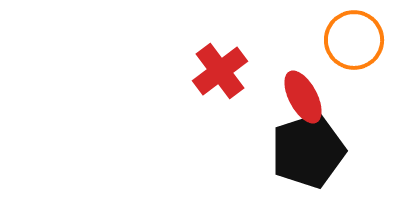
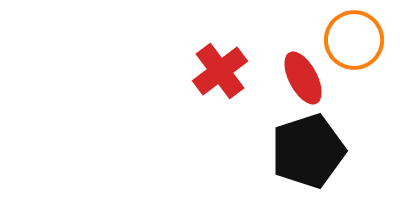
red ellipse: moved 19 px up
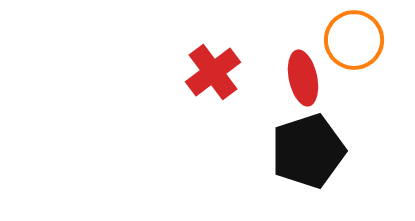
red cross: moved 7 px left, 1 px down
red ellipse: rotated 16 degrees clockwise
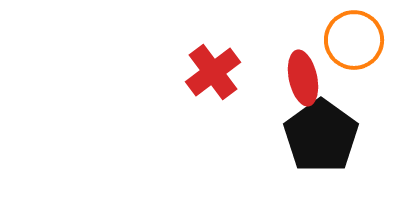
black pentagon: moved 13 px right, 15 px up; rotated 18 degrees counterclockwise
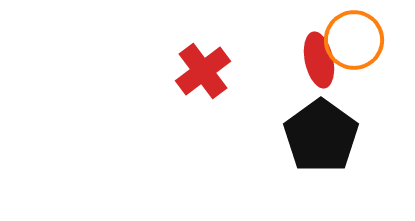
red cross: moved 10 px left, 1 px up
red ellipse: moved 16 px right, 18 px up
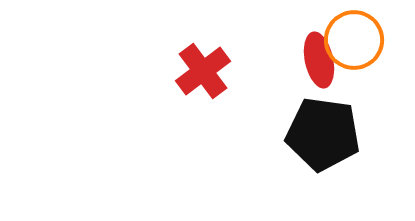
black pentagon: moved 2 px right, 2 px up; rotated 28 degrees counterclockwise
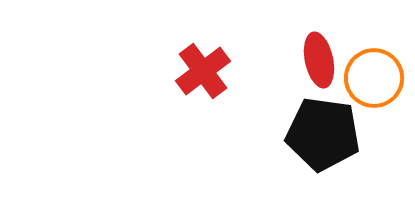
orange circle: moved 20 px right, 38 px down
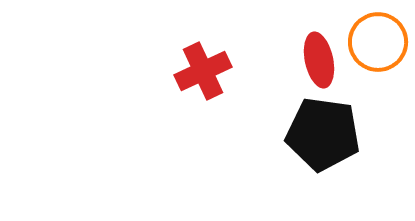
red cross: rotated 12 degrees clockwise
orange circle: moved 4 px right, 36 px up
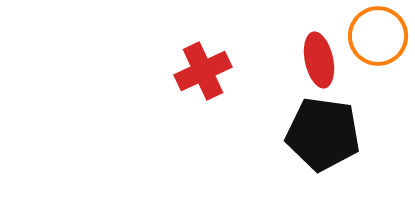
orange circle: moved 6 px up
